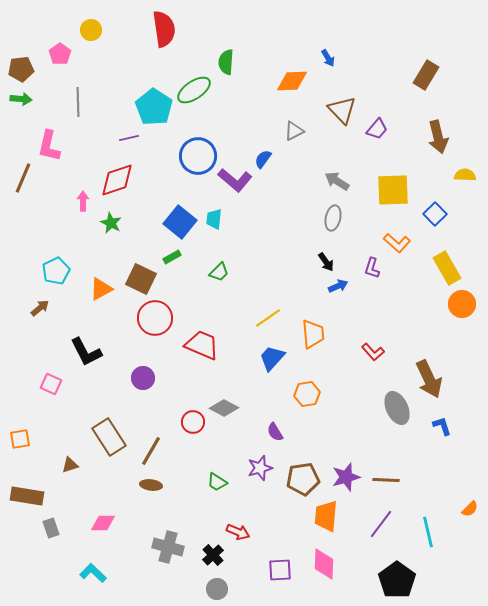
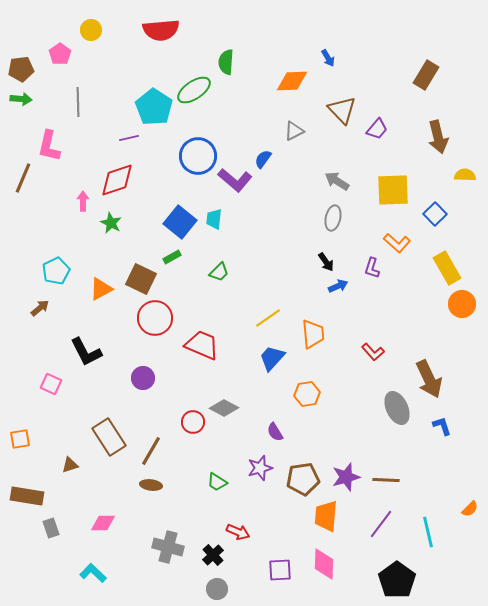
red semicircle at (164, 29): moved 3 px left, 1 px down; rotated 93 degrees clockwise
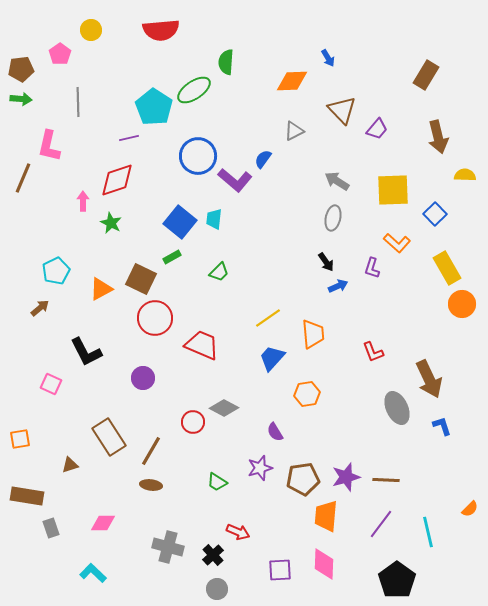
red L-shape at (373, 352): rotated 20 degrees clockwise
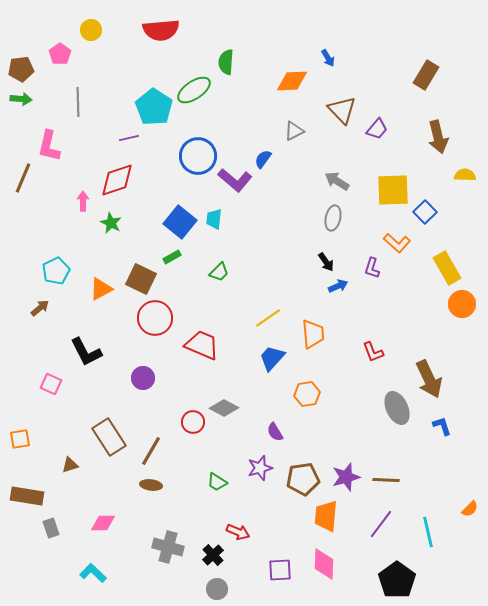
blue square at (435, 214): moved 10 px left, 2 px up
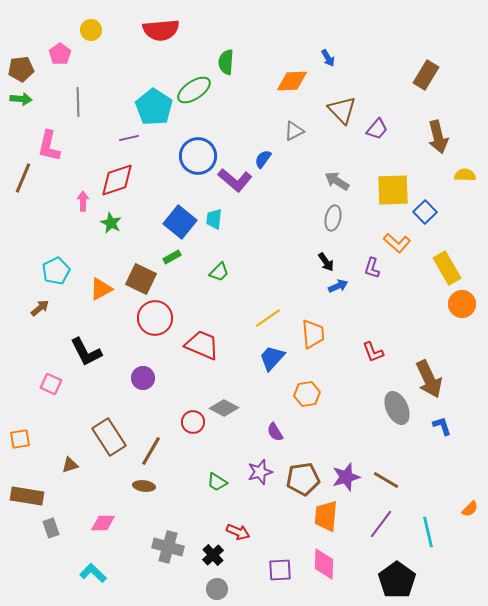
purple star at (260, 468): moved 4 px down
brown line at (386, 480): rotated 28 degrees clockwise
brown ellipse at (151, 485): moved 7 px left, 1 px down
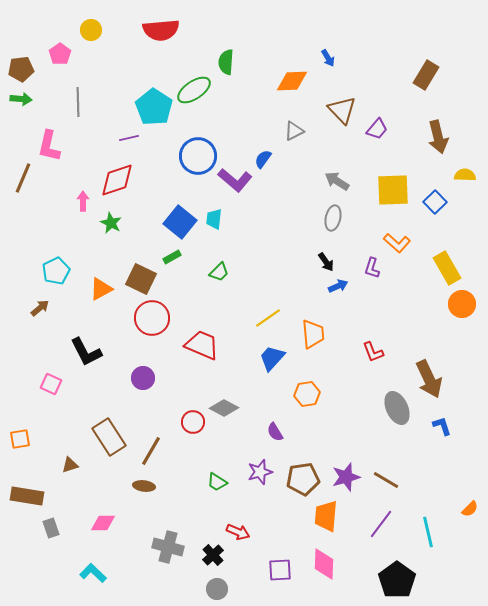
blue square at (425, 212): moved 10 px right, 10 px up
red circle at (155, 318): moved 3 px left
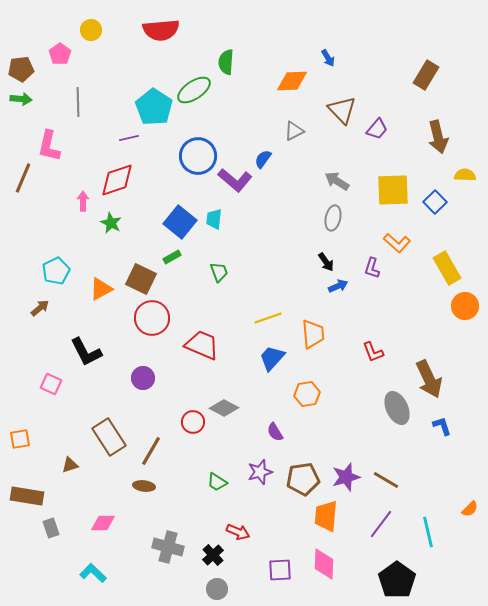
green trapezoid at (219, 272): rotated 65 degrees counterclockwise
orange circle at (462, 304): moved 3 px right, 2 px down
yellow line at (268, 318): rotated 16 degrees clockwise
